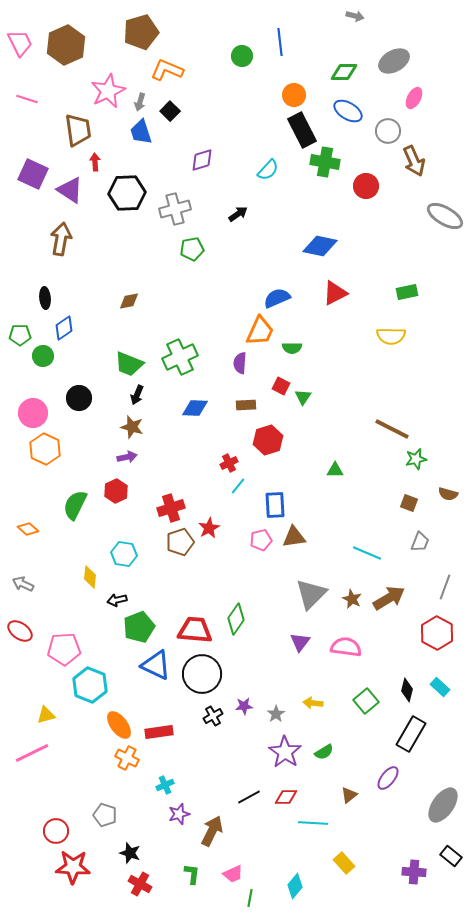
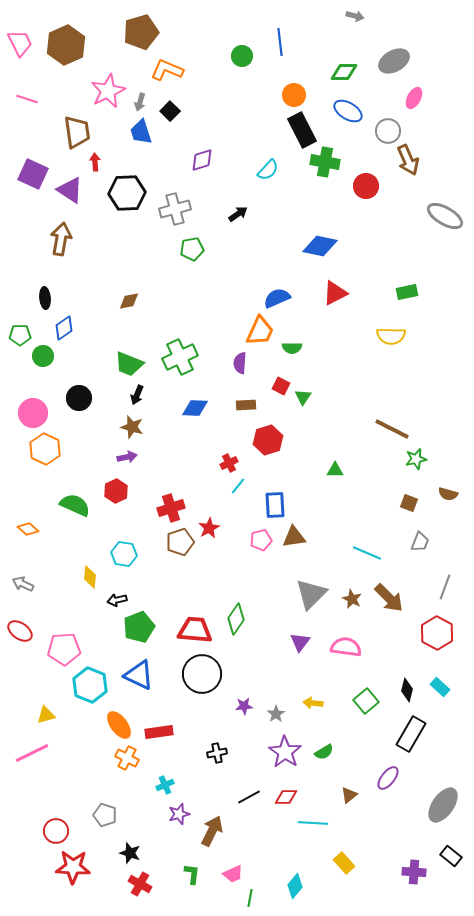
brown trapezoid at (78, 130): moved 1 px left, 2 px down
brown arrow at (414, 161): moved 6 px left, 1 px up
green semicircle at (75, 505): rotated 88 degrees clockwise
brown arrow at (389, 598): rotated 76 degrees clockwise
blue triangle at (156, 665): moved 17 px left, 10 px down
black cross at (213, 716): moved 4 px right, 37 px down; rotated 18 degrees clockwise
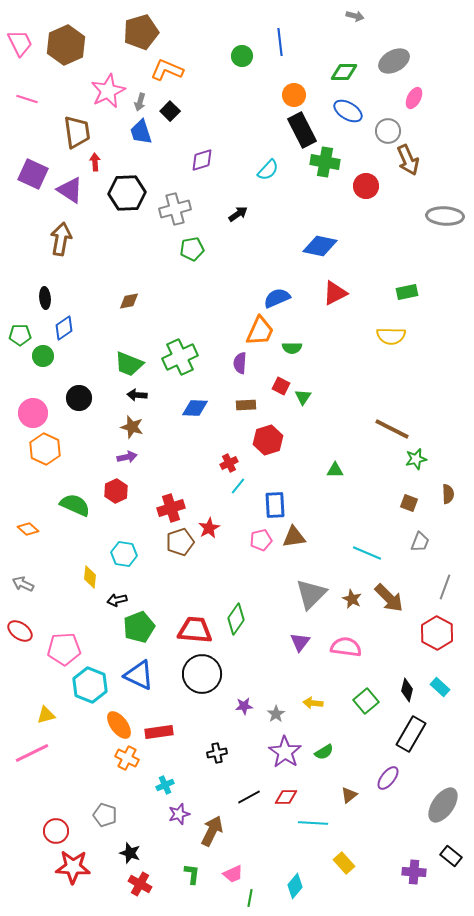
gray ellipse at (445, 216): rotated 27 degrees counterclockwise
black arrow at (137, 395): rotated 72 degrees clockwise
brown semicircle at (448, 494): rotated 108 degrees counterclockwise
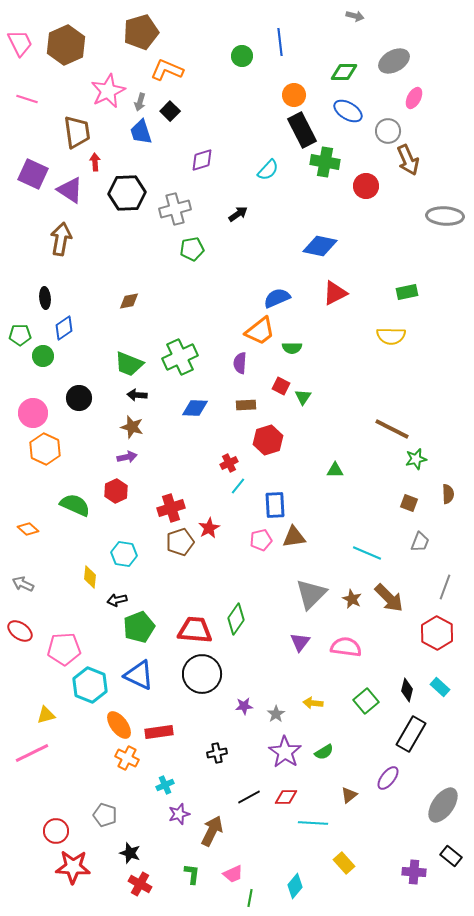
orange trapezoid at (260, 331): rotated 28 degrees clockwise
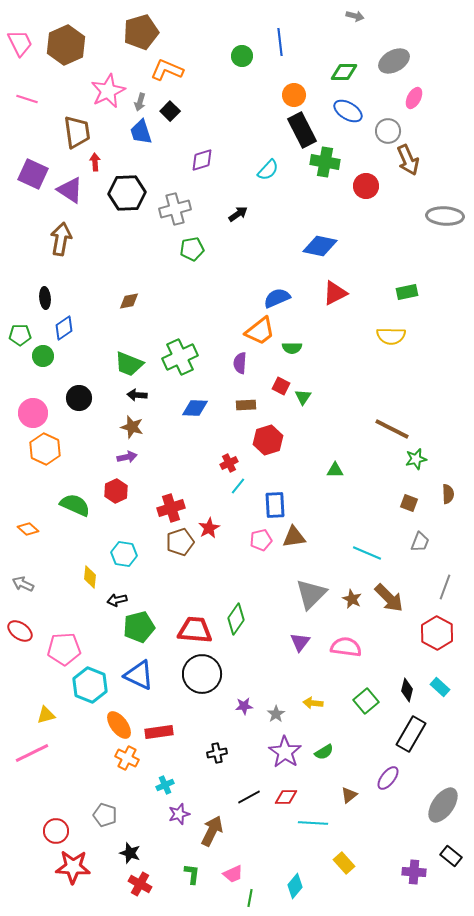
green pentagon at (139, 627): rotated 8 degrees clockwise
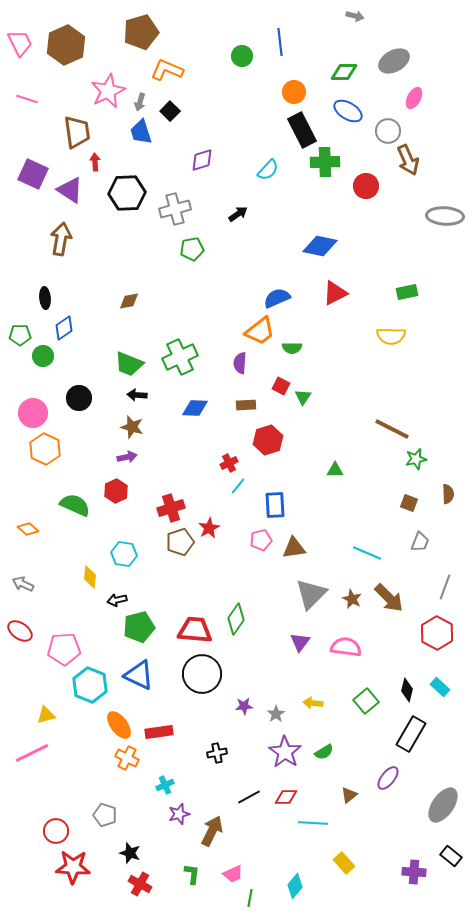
orange circle at (294, 95): moved 3 px up
green cross at (325, 162): rotated 12 degrees counterclockwise
brown triangle at (294, 537): moved 11 px down
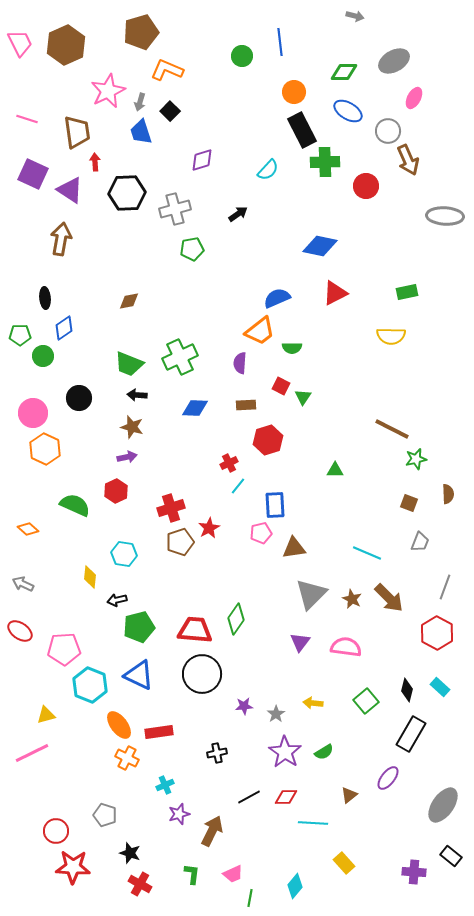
pink line at (27, 99): moved 20 px down
pink pentagon at (261, 540): moved 7 px up
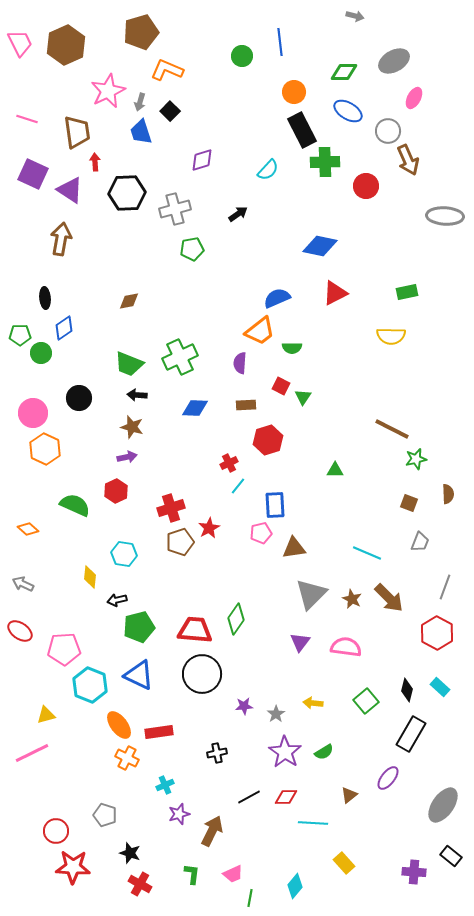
green circle at (43, 356): moved 2 px left, 3 px up
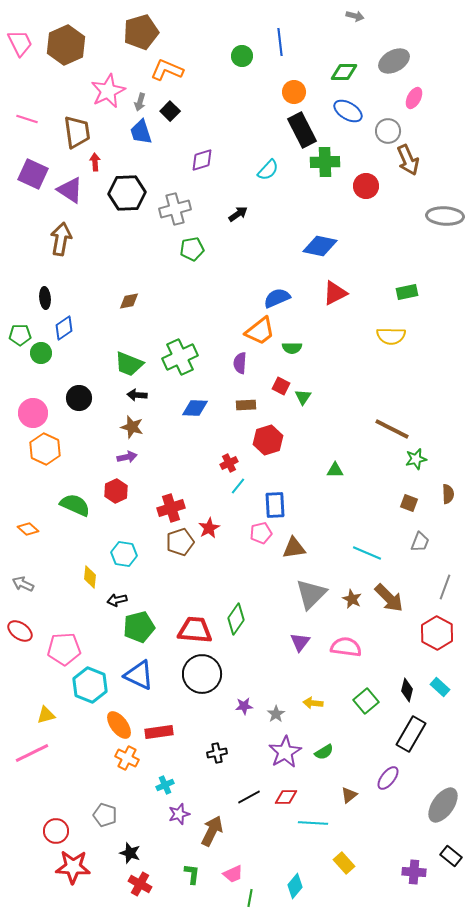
purple star at (285, 752): rotated 8 degrees clockwise
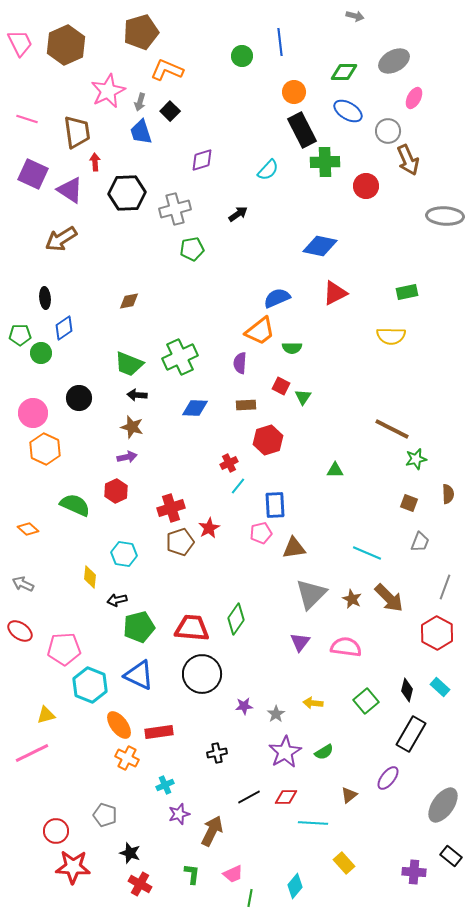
brown arrow at (61, 239): rotated 132 degrees counterclockwise
red trapezoid at (195, 630): moved 3 px left, 2 px up
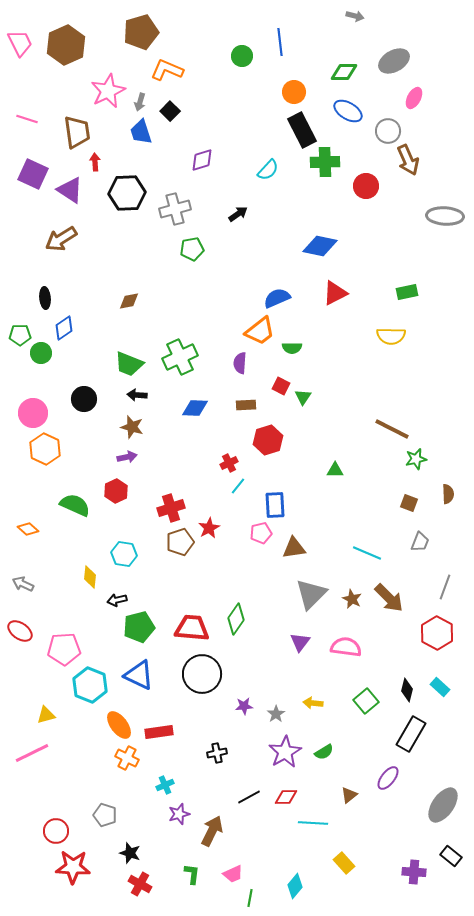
black circle at (79, 398): moved 5 px right, 1 px down
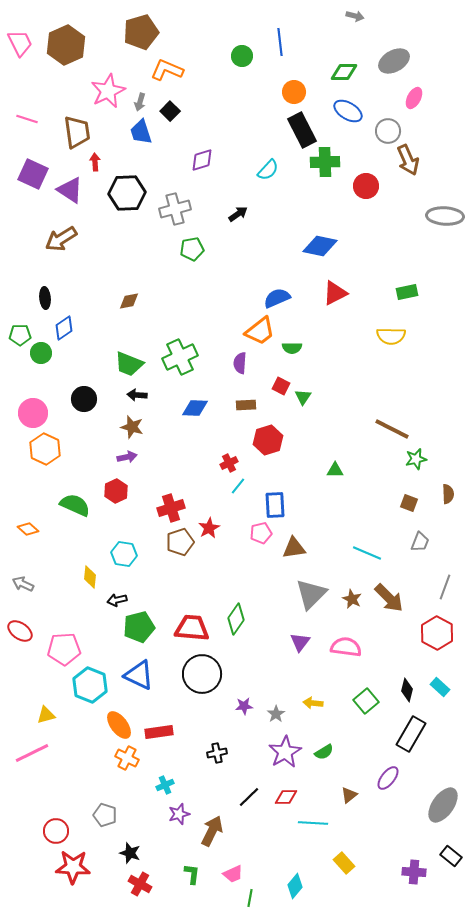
black line at (249, 797): rotated 15 degrees counterclockwise
